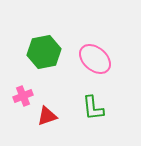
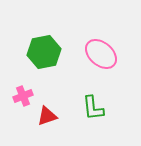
pink ellipse: moved 6 px right, 5 px up
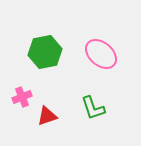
green hexagon: moved 1 px right
pink cross: moved 1 px left, 1 px down
green L-shape: rotated 12 degrees counterclockwise
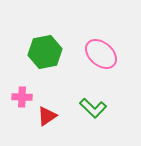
pink cross: rotated 24 degrees clockwise
green L-shape: rotated 28 degrees counterclockwise
red triangle: rotated 15 degrees counterclockwise
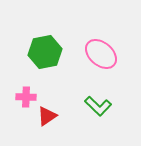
pink cross: moved 4 px right
green L-shape: moved 5 px right, 2 px up
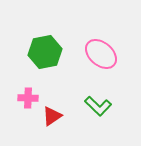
pink cross: moved 2 px right, 1 px down
red triangle: moved 5 px right
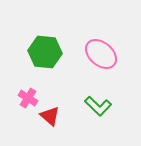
green hexagon: rotated 16 degrees clockwise
pink cross: rotated 30 degrees clockwise
red triangle: moved 2 px left; rotated 45 degrees counterclockwise
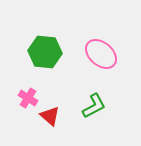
green L-shape: moved 4 px left; rotated 72 degrees counterclockwise
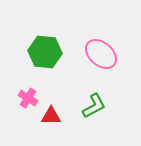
red triangle: moved 1 px right; rotated 40 degrees counterclockwise
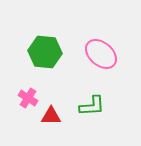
green L-shape: moved 2 px left; rotated 24 degrees clockwise
